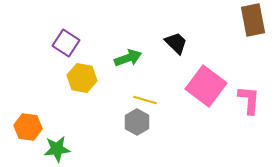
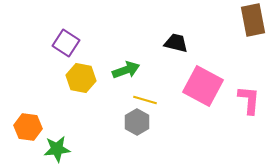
black trapezoid: rotated 30 degrees counterclockwise
green arrow: moved 2 px left, 12 px down
yellow hexagon: moved 1 px left
pink square: moved 3 px left; rotated 9 degrees counterclockwise
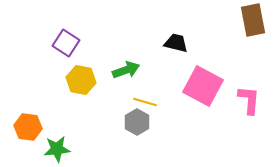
yellow hexagon: moved 2 px down
yellow line: moved 2 px down
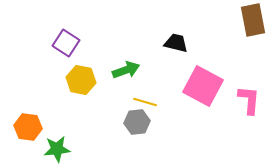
gray hexagon: rotated 25 degrees clockwise
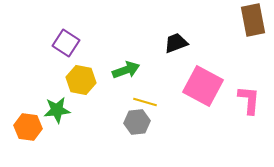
black trapezoid: rotated 35 degrees counterclockwise
green star: moved 39 px up
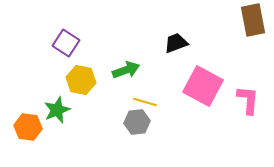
pink L-shape: moved 1 px left
green star: rotated 16 degrees counterclockwise
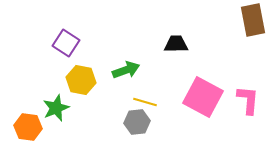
black trapezoid: moved 1 px down; rotated 20 degrees clockwise
pink square: moved 11 px down
green star: moved 1 px left, 2 px up
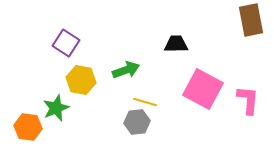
brown rectangle: moved 2 px left
pink square: moved 8 px up
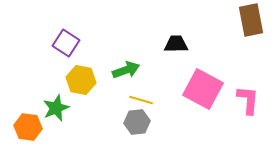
yellow line: moved 4 px left, 2 px up
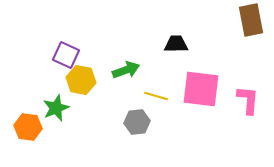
purple square: moved 12 px down; rotated 8 degrees counterclockwise
pink square: moved 2 px left; rotated 21 degrees counterclockwise
yellow line: moved 15 px right, 4 px up
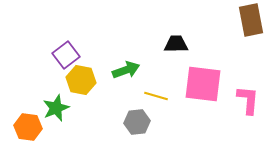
purple square: rotated 28 degrees clockwise
pink square: moved 2 px right, 5 px up
